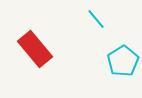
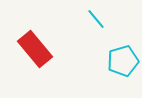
cyan pentagon: rotated 16 degrees clockwise
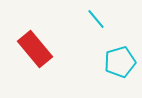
cyan pentagon: moved 3 px left, 1 px down
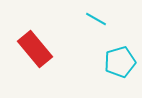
cyan line: rotated 20 degrees counterclockwise
